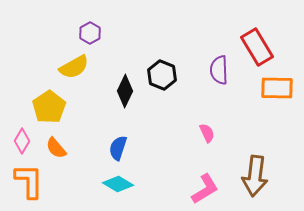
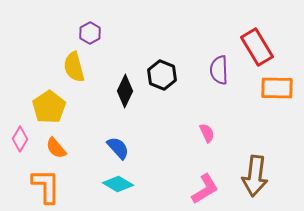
yellow semicircle: rotated 104 degrees clockwise
pink diamond: moved 2 px left, 2 px up
blue semicircle: rotated 120 degrees clockwise
orange L-shape: moved 17 px right, 5 px down
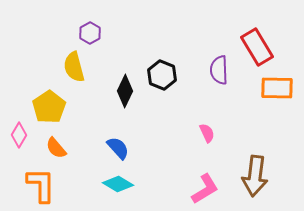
pink diamond: moved 1 px left, 4 px up
orange L-shape: moved 5 px left, 1 px up
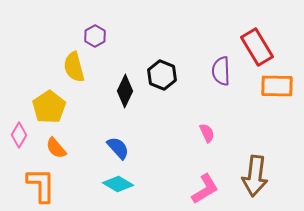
purple hexagon: moved 5 px right, 3 px down
purple semicircle: moved 2 px right, 1 px down
orange rectangle: moved 2 px up
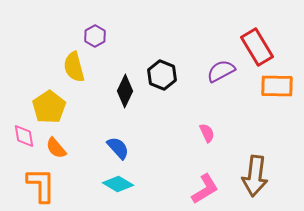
purple semicircle: rotated 64 degrees clockwise
pink diamond: moved 5 px right, 1 px down; rotated 40 degrees counterclockwise
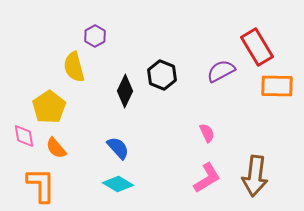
pink L-shape: moved 2 px right, 11 px up
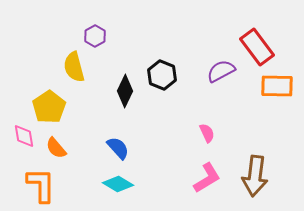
red rectangle: rotated 6 degrees counterclockwise
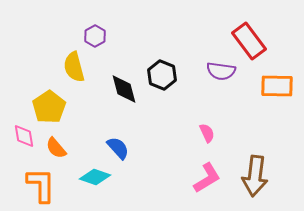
red rectangle: moved 8 px left, 6 px up
purple semicircle: rotated 144 degrees counterclockwise
black diamond: moved 1 px left, 2 px up; rotated 40 degrees counterclockwise
cyan diamond: moved 23 px left, 7 px up; rotated 12 degrees counterclockwise
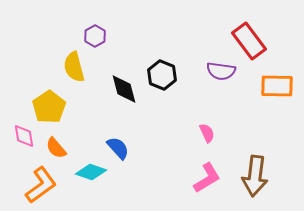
cyan diamond: moved 4 px left, 5 px up
orange L-shape: rotated 54 degrees clockwise
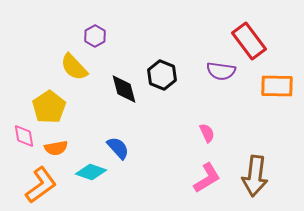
yellow semicircle: rotated 28 degrees counterclockwise
orange semicircle: rotated 60 degrees counterclockwise
